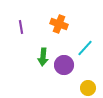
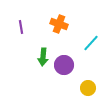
cyan line: moved 6 px right, 5 px up
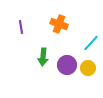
purple circle: moved 3 px right
yellow circle: moved 20 px up
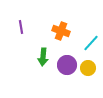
orange cross: moved 2 px right, 7 px down
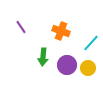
purple line: rotated 24 degrees counterclockwise
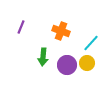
purple line: rotated 56 degrees clockwise
yellow circle: moved 1 px left, 5 px up
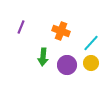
yellow circle: moved 4 px right
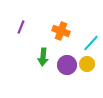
yellow circle: moved 4 px left, 1 px down
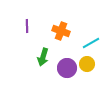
purple line: moved 6 px right, 1 px up; rotated 24 degrees counterclockwise
cyan line: rotated 18 degrees clockwise
green arrow: rotated 12 degrees clockwise
purple circle: moved 3 px down
